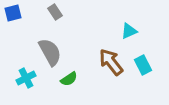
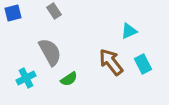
gray rectangle: moved 1 px left, 1 px up
cyan rectangle: moved 1 px up
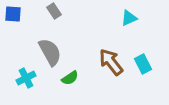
blue square: moved 1 px down; rotated 18 degrees clockwise
cyan triangle: moved 13 px up
green semicircle: moved 1 px right, 1 px up
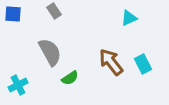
cyan cross: moved 8 px left, 7 px down
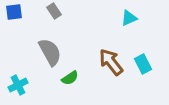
blue square: moved 1 px right, 2 px up; rotated 12 degrees counterclockwise
